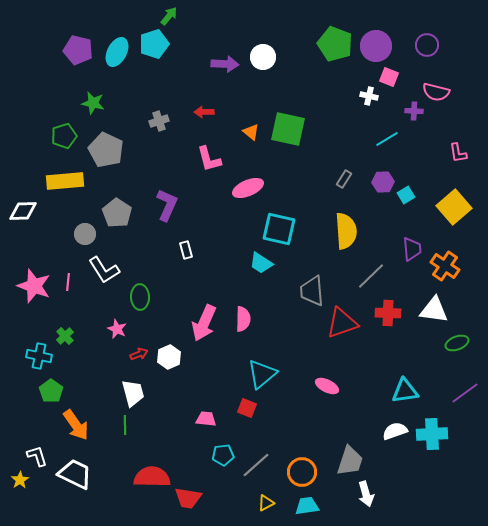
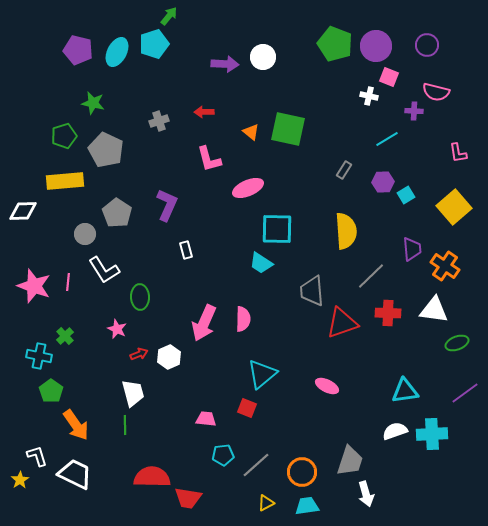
gray rectangle at (344, 179): moved 9 px up
cyan square at (279, 229): moved 2 px left; rotated 12 degrees counterclockwise
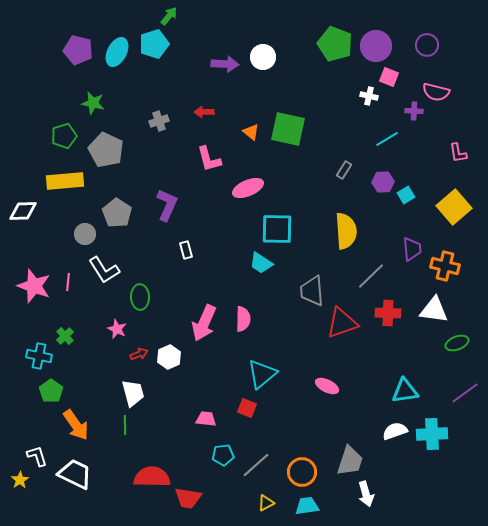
orange cross at (445, 266): rotated 20 degrees counterclockwise
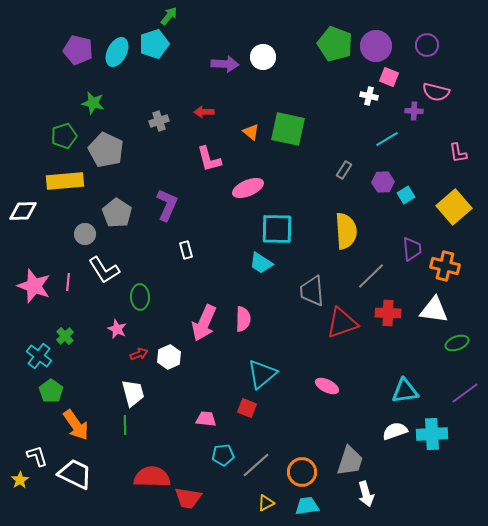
cyan cross at (39, 356): rotated 25 degrees clockwise
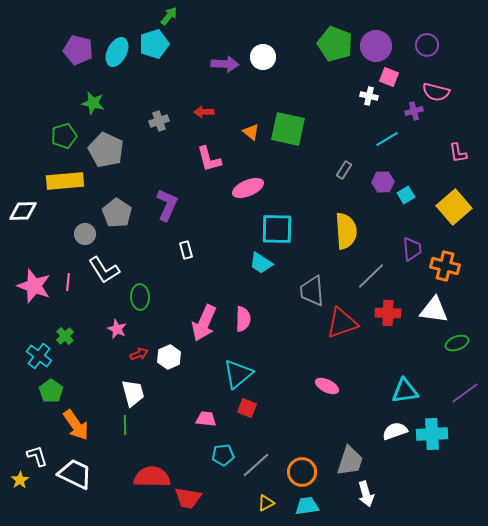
purple cross at (414, 111): rotated 18 degrees counterclockwise
cyan triangle at (262, 374): moved 24 px left
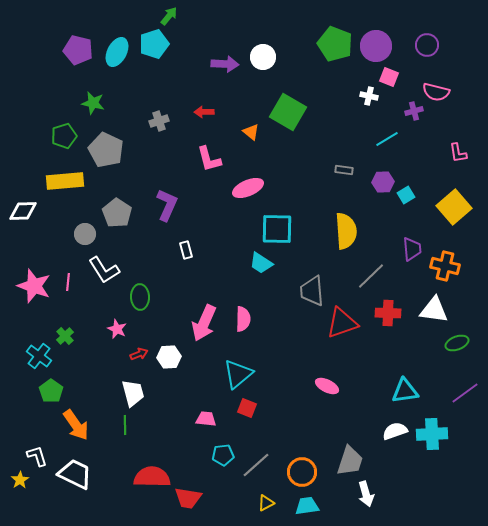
green square at (288, 129): moved 17 px up; rotated 18 degrees clockwise
gray rectangle at (344, 170): rotated 66 degrees clockwise
white hexagon at (169, 357): rotated 20 degrees clockwise
